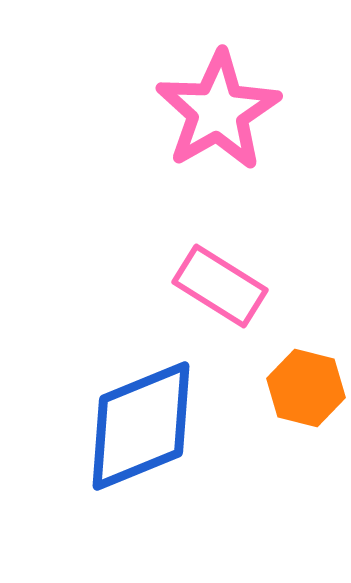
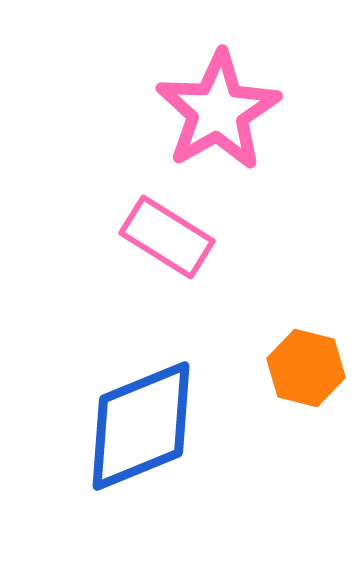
pink rectangle: moved 53 px left, 49 px up
orange hexagon: moved 20 px up
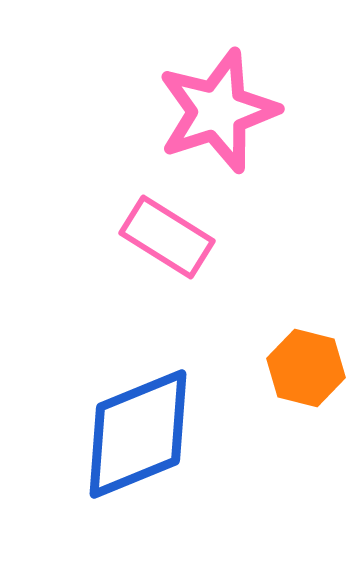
pink star: rotated 12 degrees clockwise
blue diamond: moved 3 px left, 8 px down
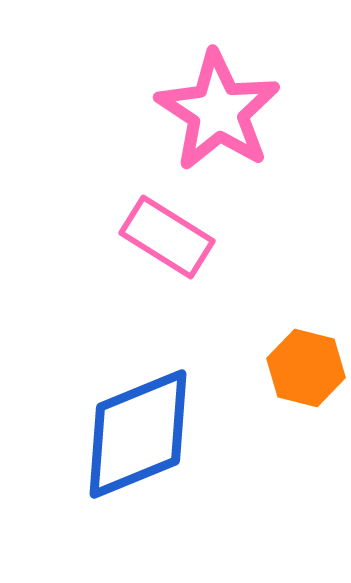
pink star: rotated 21 degrees counterclockwise
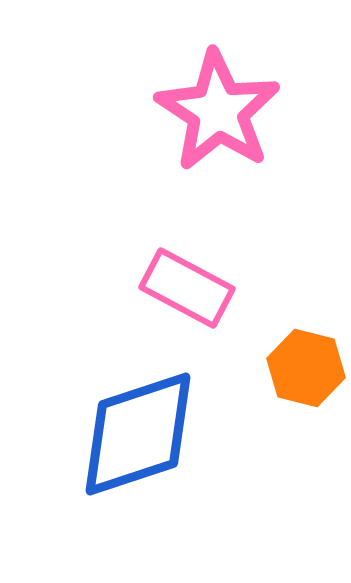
pink rectangle: moved 20 px right, 51 px down; rotated 4 degrees counterclockwise
blue diamond: rotated 4 degrees clockwise
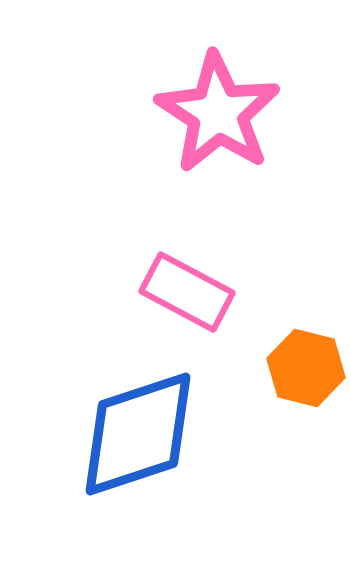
pink star: moved 2 px down
pink rectangle: moved 4 px down
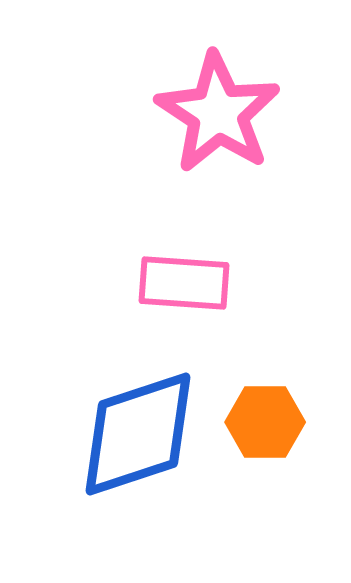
pink rectangle: moved 3 px left, 9 px up; rotated 24 degrees counterclockwise
orange hexagon: moved 41 px left, 54 px down; rotated 14 degrees counterclockwise
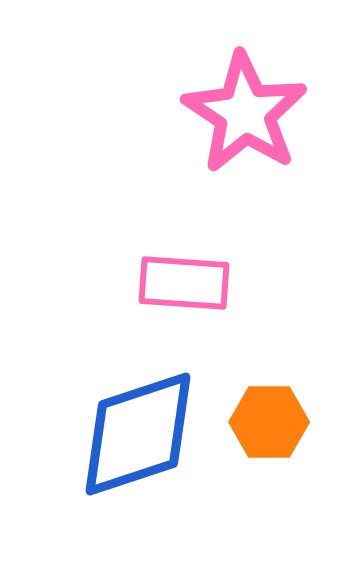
pink star: moved 27 px right
orange hexagon: moved 4 px right
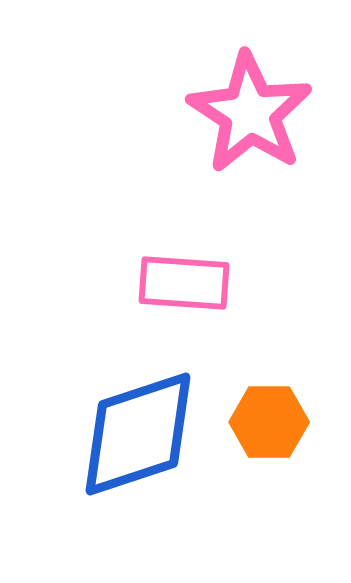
pink star: moved 5 px right
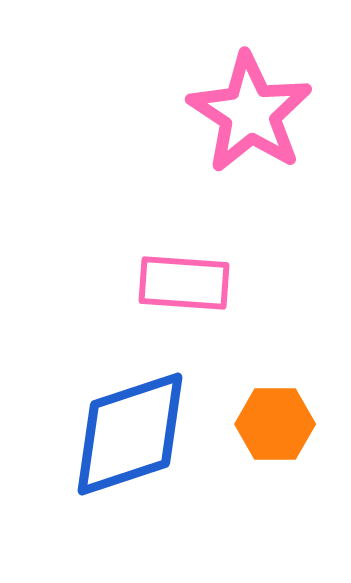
orange hexagon: moved 6 px right, 2 px down
blue diamond: moved 8 px left
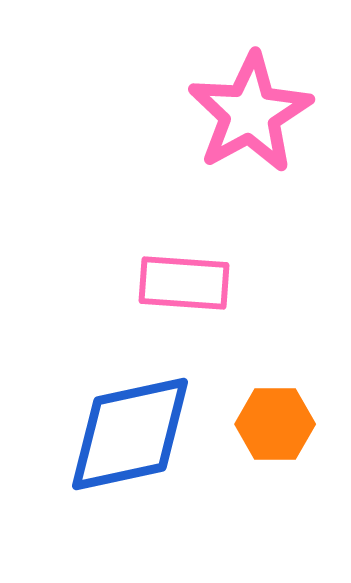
pink star: rotated 10 degrees clockwise
blue diamond: rotated 6 degrees clockwise
